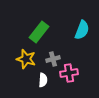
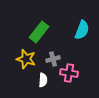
pink cross: rotated 18 degrees clockwise
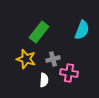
white semicircle: moved 1 px right
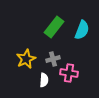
green rectangle: moved 15 px right, 5 px up
yellow star: rotated 30 degrees clockwise
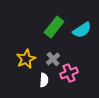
cyan semicircle: rotated 36 degrees clockwise
gray cross: rotated 24 degrees counterclockwise
pink cross: rotated 30 degrees counterclockwise
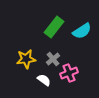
cyan semicircle: moved 1 px down
yellow star: rotated 18 degrees clockwise
white semicircle: rotated 56 degrees counterclockwise
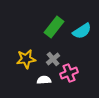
white semicircle: rotated 40 degrees counterclockwise
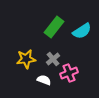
white semicircle: rotated 24 degrees clockwise
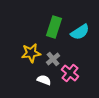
green rectangle: rotated 20 degrees counterclockwise
cyan semicircle: moved 2 px left, 1 px down
yellow star: moved 5 px right, 6 px up
pink cross: moved 1 px right; rotated 30 degrees counterclockwise
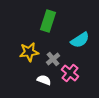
green rectangle: moved 6 px left, 6 px up
cyan semicircle: moved 8 px down
yellow star: moved 2 px left, 1 px up
